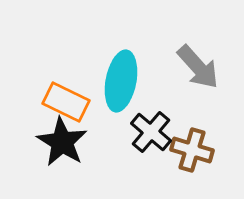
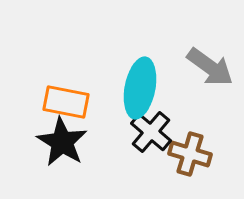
gray arrow: moved 12 px right; rotated 12 degrees counterclockwise
cyan ellipse: moved 19 px right, 7 px down
orange rectangle: rotated 15 degrees counterclockwise
brown cross: moved 2 px left, 4 px down
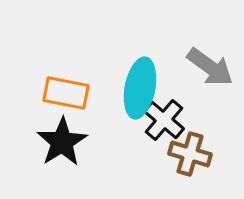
orange rectangle: moved 9 px up
black cross: moved 13 px right, 12 px up
black star: rotated 9 degrees clockwise
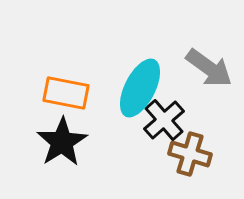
gray arrow: moved 1 px left, 1 px down
cyan ellipse: rotated 16 degrees clockwise
black cross: rotated 9 degrees clockwise
